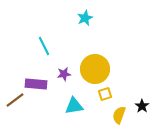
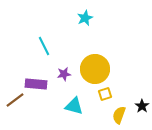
cyan triangle: rotated 24 degrees clockwise
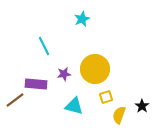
cyan star: moved 3 px left, 1 px down
yellow square: moved 1 px right, 3 px down
